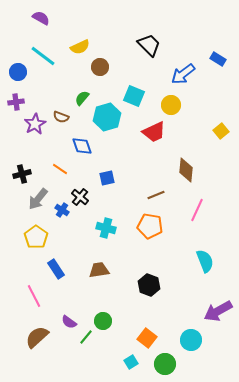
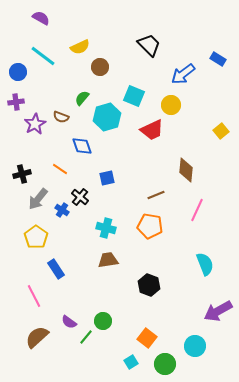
red trapezoid at (154, 132): moved 2 px left, 2 px up
cyan semicircle at (205, 261): moved 3 px down
brown trapezoid at (99, 270): moved 9 px right, 10 px up
cyan circle at (191, 340): moved 4 px right, 6 px down
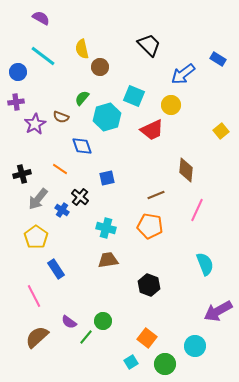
yellow semicircle at (80, 47): moved 2 px right, 2 px down; rotated 102 degrees clockwise
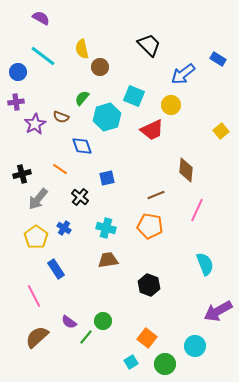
blue cross at (62, 210): moved 2 px right, 18 px down
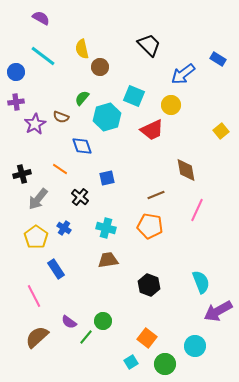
blue circle at (18, 72): moved 2 px left
brown diamond at (186, 170): rotated 15 degrees counterclockwise
cyan semicircle at (205, 264): moved 4 px left, 18 px down
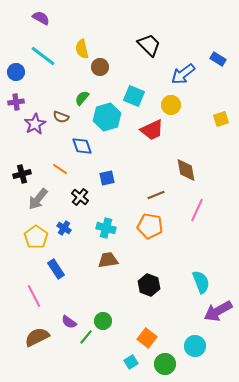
yellow square at (221, 131): moved 12 px up; rotated 21 degrees clockwise
brown semicircle at (37, 337): rotated 15 degrees clockwise
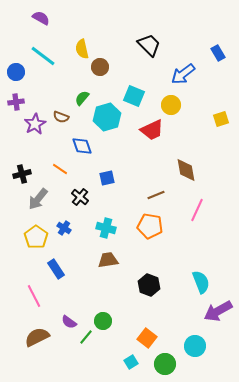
blue rectangle at (218, 59): moved 6 px up; rotated 28 degrees clockwise
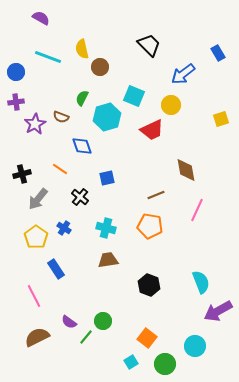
cyan line at (43, 56): moved 5 px right, 1 px down; rotated 16 degrees counterclockwise
green semicircle at (82, 98): rotated 14 degrees counterclockwise
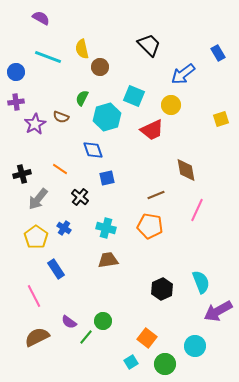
blue diamond at (82, 146): moved 11 px right, 4 px down
black hexagon at (149, 285): moved 13 px right, 4 px down; rotated 15 degrees clockwise
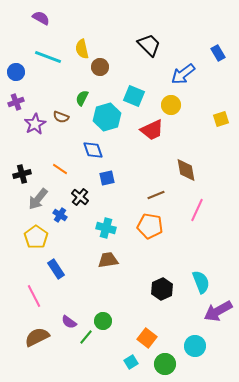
purple cross at (16, 102): rotated 14 degrees counterclockwise
blue cross at (64, 228): moved 4 px left, 13 px up
